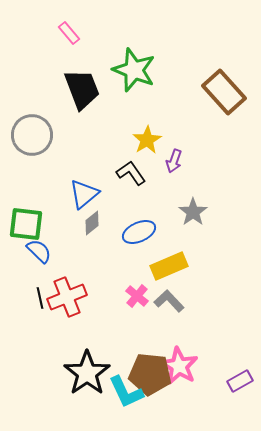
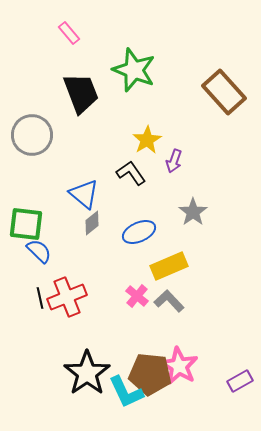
black trapezoid: moved 1 px left, 4 px down
blue triangle: rotated 40 degrees counterclockwise
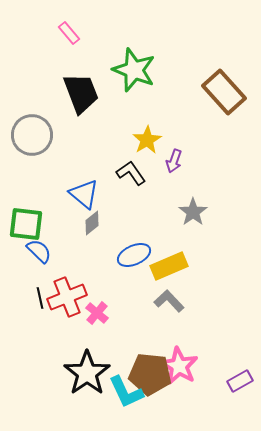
blue ellipse: moved 5 px left, 23 px down
pink cross: moved 40 px left, 17 px down
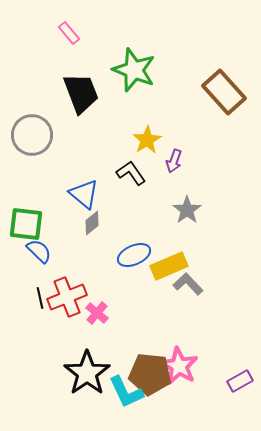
gray star: moved 6 px left, 2 px up
gray L-shape: moved 19 px right, 17 px up
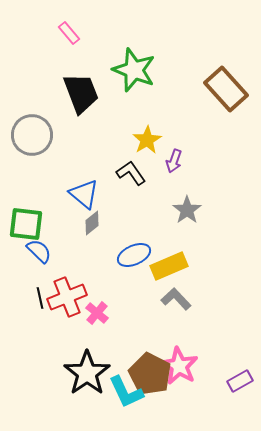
brown rectangle: moved 2 px right, 3 px up
gray L-shape: moved 12 px left, 15 px down
brown pentagon: rotated 21 degrees clockwise
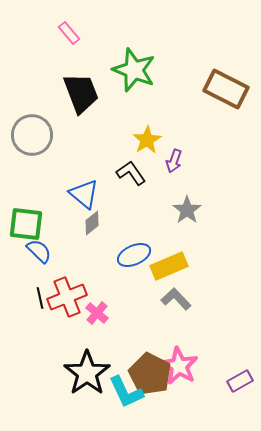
brown rectangle: rotated 21 degrees counterclockwise
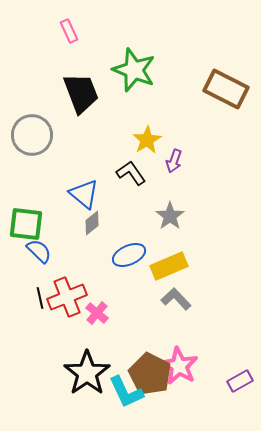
pink rectangle: moved 2 px up; rotated 15 degrees clockwise
gray star: moved 17 px left, 6 px down
blue ellipse: moved 5 px left
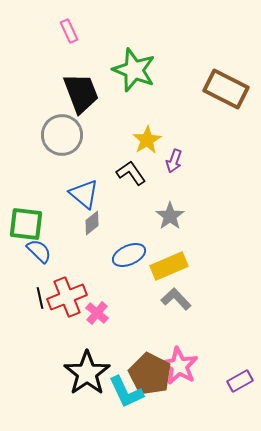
gray circle: moved 30 px right
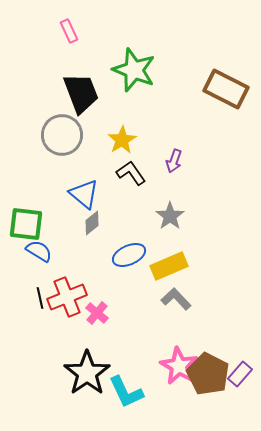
yellow star: moved 25 px left
blue semicircle: rotated 12 degrees counterclockwise
brown pentagon: moved 58 px right
purple rectangle: moved 7 px up; rotated 20 degrees counterclockwise
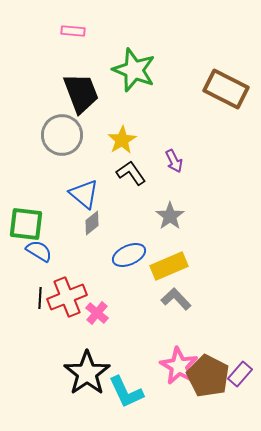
pink rectangle: moved 4 px right; rotated 60 degrees counterclockwise
purple arrow: rotated 45 degrees counterclockwise
black line: rotated 15 degrees clockwise
brown pentagon: moved 2 px down
